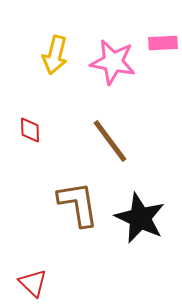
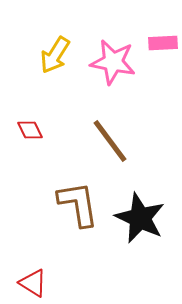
yellow arrow: rotated 18 degrees clockwise
red diamond: rotated 24 degrees counterclockwise
red triangle: rotated 12 degrees counterclockwise
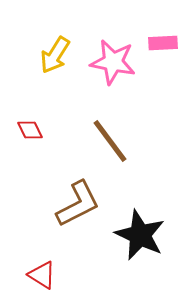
brown L-shape: rotated 72 degrees clockwise
black star: moved 17 px down
red triangle: moved 9 px right, 8 px up
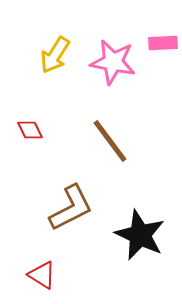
brown L-shape: moved 7 px left, 4 px down
